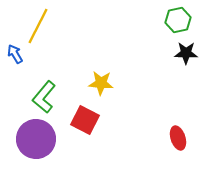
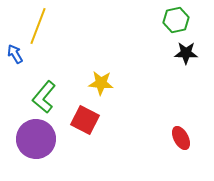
green hexagon: moved 2 px left
yellow line: rotated 6 degrees counterclockwise
red ellipse: moved 3 px right; rotated 10 degrees counterclockwise
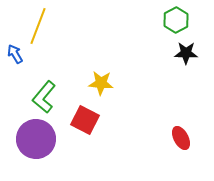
green hexagon: rotated 15 degrees counterclockwise
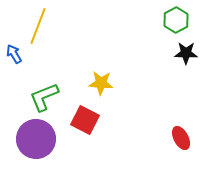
blue arrow: moved 1 px left
green L-shape: rotated 28 degrees clockwise
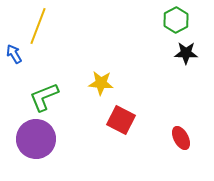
red square: moved 36 px right
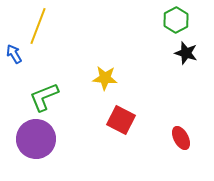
black star: rotated 15 degrees clockwise
yellow star: moved 4 px right, 5 px up
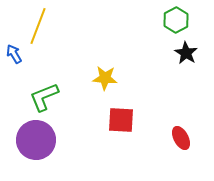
black star: rotated 15 degrees clockwise
red square: rotated 24 degrees counterclockwise
purple circle: moved 1 px down
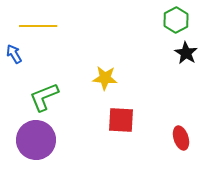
yellow line: rotated 69 degrees clockwise
red ellipse: rotated 10 degrees clockwise
